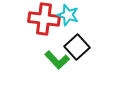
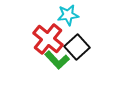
cyan star: rotated 25 degrees counterclockwise
red cross: moved 4 px right, 20 px down; rotated 32 degrees clockwise
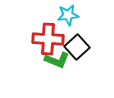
red cross: rotated 36 degrees counterclockwise
green L-shape: rotated 25 degrees counterclockwise
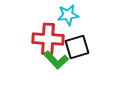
black square: rotated 25 degrees clockwise
green L-shape: moved 1 px left; rotated 25 degrees clockwise
